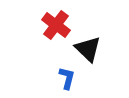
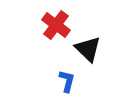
blue L-shape: moved 3 px down
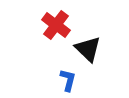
blue L-shape: moved 1 px right, 1 px up
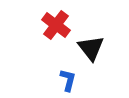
black triangle: moved 3 px right, 1 px up; rotated 8 degrees clockwise
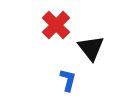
red cross: rotated 8 degrees clockwise
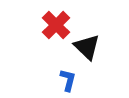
black triangle: moved 4 px left, 1 px up; rotated 8 degrees counterclockwise
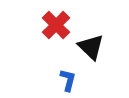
black triangle: moved 4 px right
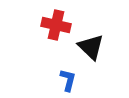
red cross: rotated 32 degrees counterclockwise
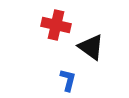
black triangle: rotated 8 degrees counterclockwise
